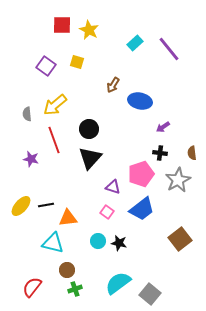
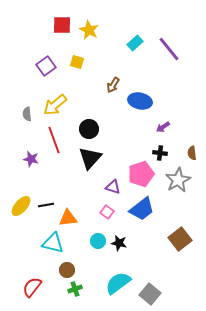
purple square: rotated 18 degrees clockwise
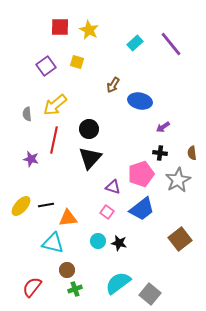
red square: moved 2 px left, 2 px down
purple line: moved 2 px right, 5 px up
red line: rotated 32 degrees clockwise
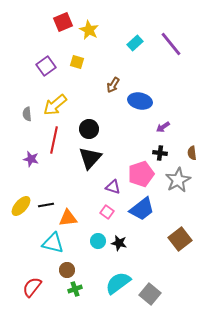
red square: moved 3 px right, 5 px up; rotated 24 degrees counterclockwise
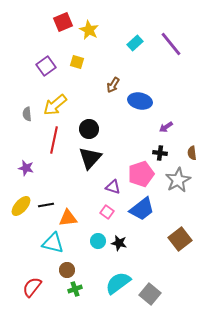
purple arrow: moved 3 px right
purple star: moved 5 px left, 9 px down
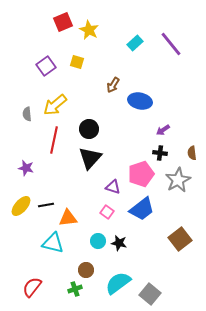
purple arrow: moved 3 px left, 3 px down
brown circle: moved 19 px right
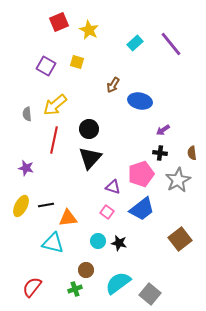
red square: moved 4 px left
purple square: rotated 24 degrees counterclockwise
yellow ellipse: rotated 15 degrees counterclockwise
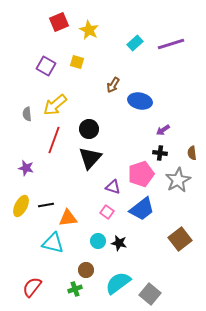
purple line: rotated 68 degrees counterclockwise
red line: rotated 8 degrees clockwise
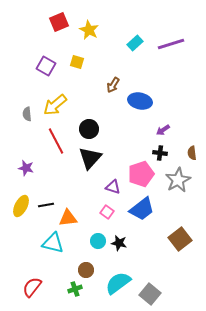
red line: moved 2 px right, 1 px down; rotated 48 degrees counterclockwise
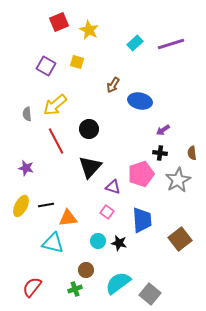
black triangle: moved 9 px down
blue trapezoid: moved 11 px down; rotated 56 degrees counterclockwise
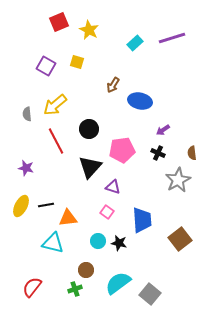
purple line: moved 1 px right, 6 px up
black cross: moved 2 px left; rotated 16 degrees clockwise
pink pentagon: moved 19 px left, 24 px up; rotated 10 degrees clockwise
